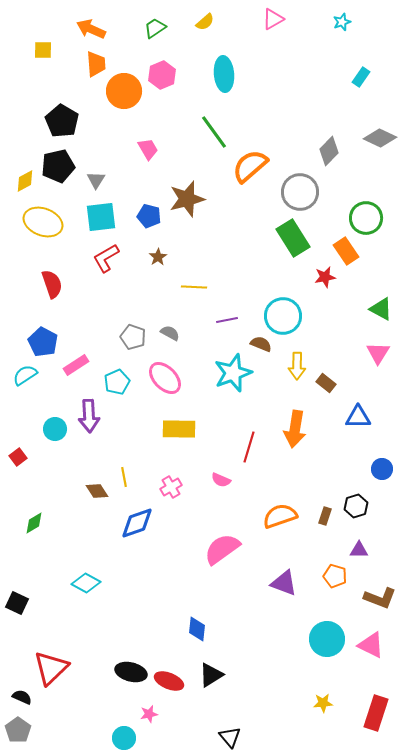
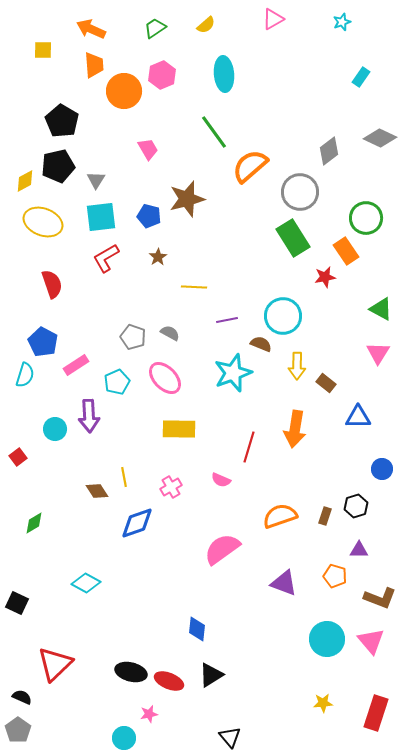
yellow semicircle at (205, 22): moved 1 px right, 3 px down
orange trapezoid at (96, 64): moved 2 px left, 1 px down
gray diamond at (329, 151): rotated 8 degrees clockwise
cyan semicircle at (25, 375): rotated 140 degrees clockwise
pink triangle at (371, 645): moved 4 px up; rotated 24 degrees clockwise
red triangle at (51, 668): moved 4 px right, 4 px up
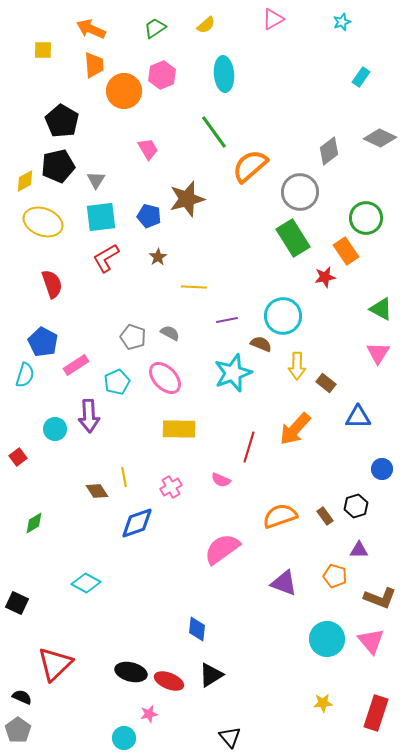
orange arrow at (295, 429): rotated 33 degrees clockwise
brown rectangle at (325, 516): rotated 54 degrees counterclockwise
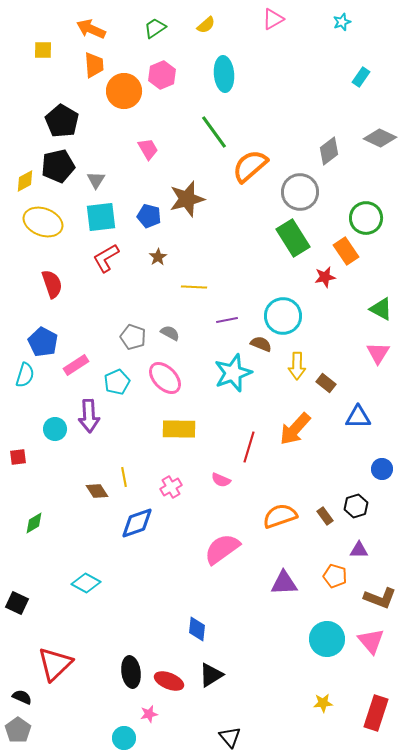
red square at (18, 457): rotated 30 degrees clockwise
purple triangle at (284, 583): rotated 24 degrees counterclockwise
black ellipse at (131, 672): rotated 68 degrees clockwise
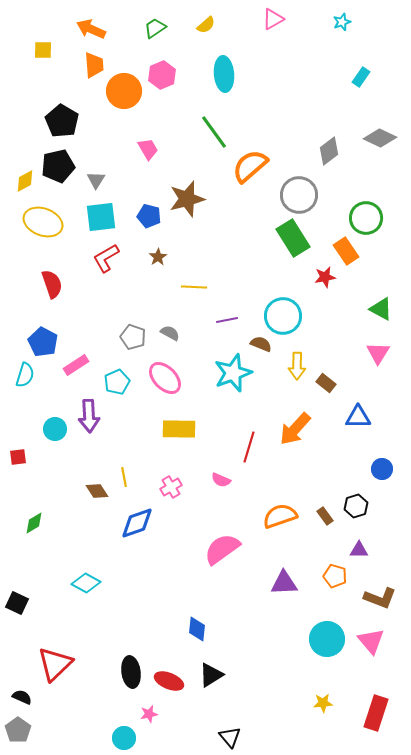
gray circle at (300, 192): moved 1 px left, 3 px down
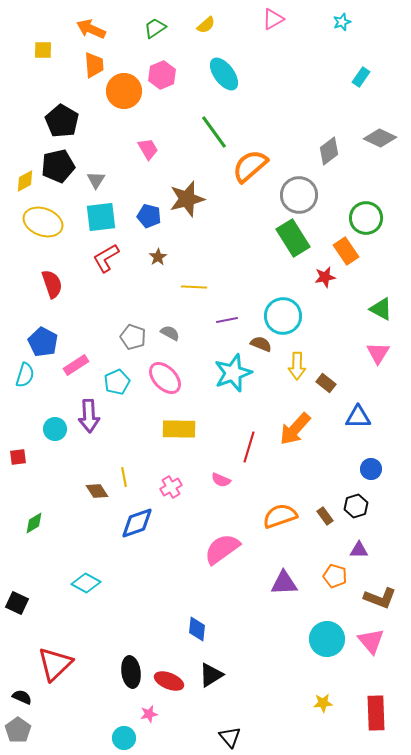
cyan ellipse at (224, 74): rotated 32 degrees counterclockwise
blue circle at (382, 469): moved 11 px left
red rectangle at (376, 713): rotated 20 degrees counterclockwise
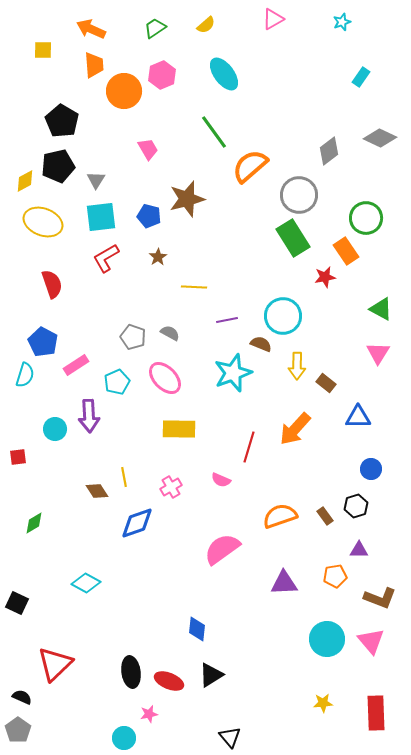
orange pentagon at (335, 576): rotated 25 degrees counterclockwise
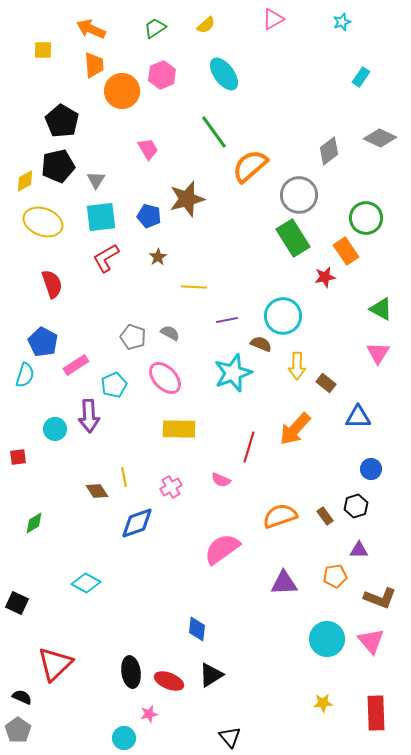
orange circle at (124, 91): moved 2 px left
cyan pentagon at (117, 382): moved 3 px left, 3 px down
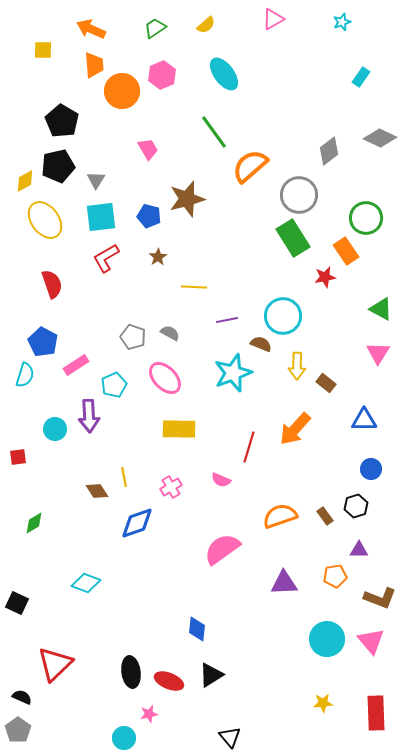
yellow ellipse at (43, 222): moved 2 px right, 2 px up; rotated 33 degrees clockwise
blue triangle at (358, 417): moved 6 px right, 3 px down
cyan diamond at (86, 583): rotated 8 degrees counterclockwise
